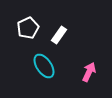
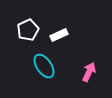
white pentagon: moved 2 px down
white rectangle: rotated 30 degrees clockwise
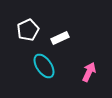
white rectangle: moved 1 px right, 3 px down
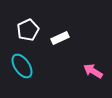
cyan ellipse: moved 22 px left
pink arrow: moved 4 px right, 1 px up; rotated 84 degrees counterclockwise
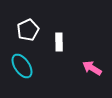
white rectangle: moved 1 px left, 4 px down; rotated 66 degrees counterclockwise
pink arrow: moved 1 px left, 3 px up
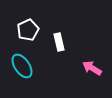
white rectangle: rotated 12 degrees counterclockwise
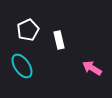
white rectangle: moved 2 px up
